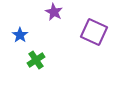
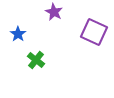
blue star: moved 2 px left, 1 px up
green cross: rotated 18 degrees counterclockwise
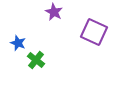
blue star: moved 9 px down; rotated 14 degrees counterclockwise
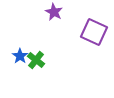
blue star: moved 2 px right, 13 px down; rotated 14 degrees clockwise
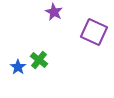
blue star: moved 2 px left, 11 px down
green cross: moved 3 px right
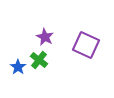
purple star: moved 9 px left, 25 px down
purple square: moved 8 px left, 13 px down
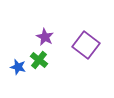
purple square: rotated 12 degrees clockwise
blue star: rotated 21 degrees counterclockwise
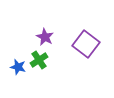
purple square: moved 1 px up
green cross: rotated 18 degrees clockwise
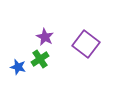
green cross: moved 1 px right, 1 px up
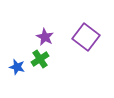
purple square: moved 7 px up
blue star: moved 1 px left
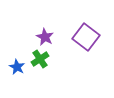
blue star: rotated 14 degrees clockwise
